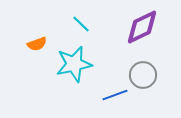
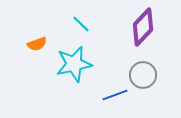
purple diamond: moved 1 px right; rotated 21 degrees counterclockwise
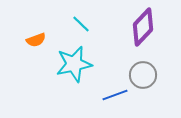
orange semicircle: moved 1 px left, 4 px up
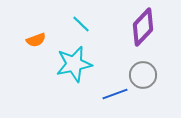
blue line: moved 1 px up
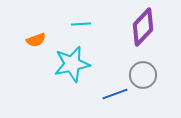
cyan line: rotated 48 degrees counterclockwise
cyan star: moved 2 px left
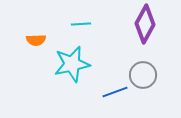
purple diamond: moved 2 px right, 3 px up; rotated 15 degrees counterclockwise
orange semicircle: rotated 18 degrees clockwise
blue line: moved 2 px up
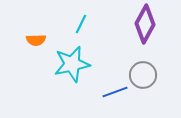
cyan line: rotated 60 degrees counterclockwise
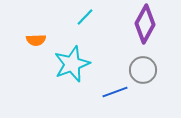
cyan line: moved 4 px right, 7 px up; rotated 18 degrees clockwise
cyan star: rotated 9 degrees counterclockwise
gray circle: moved 5 px up
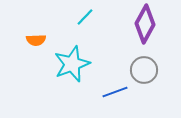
gray circle: moved 1 px right
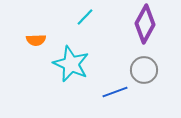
cyan star: moved 1 px left; rotated 27 degrees counterclockwise
